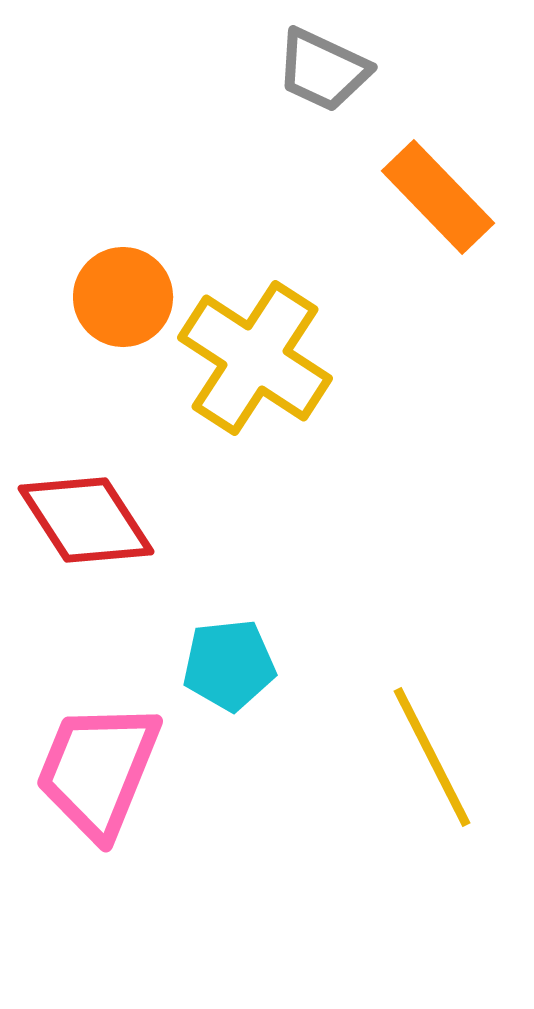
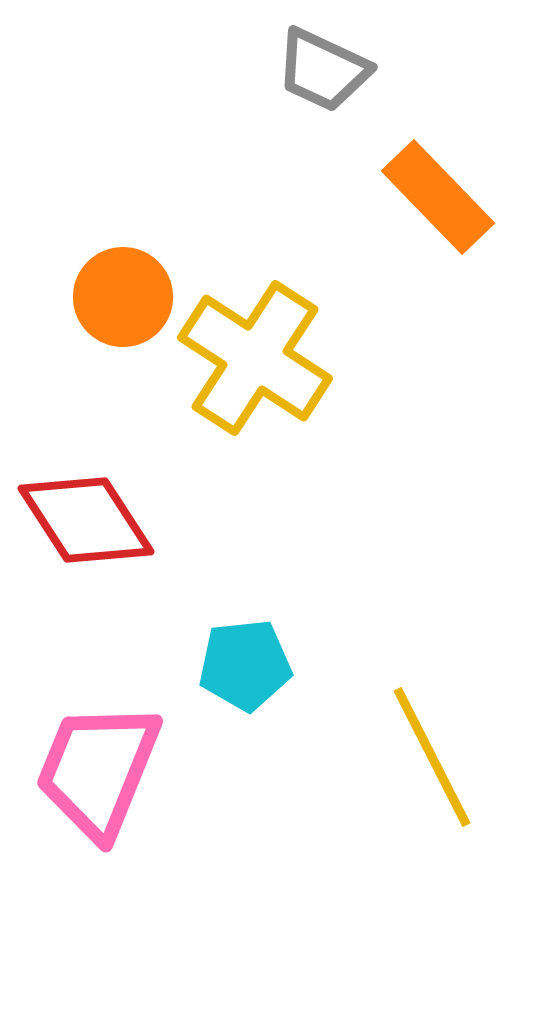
cyan pentagon: moved 16 px right
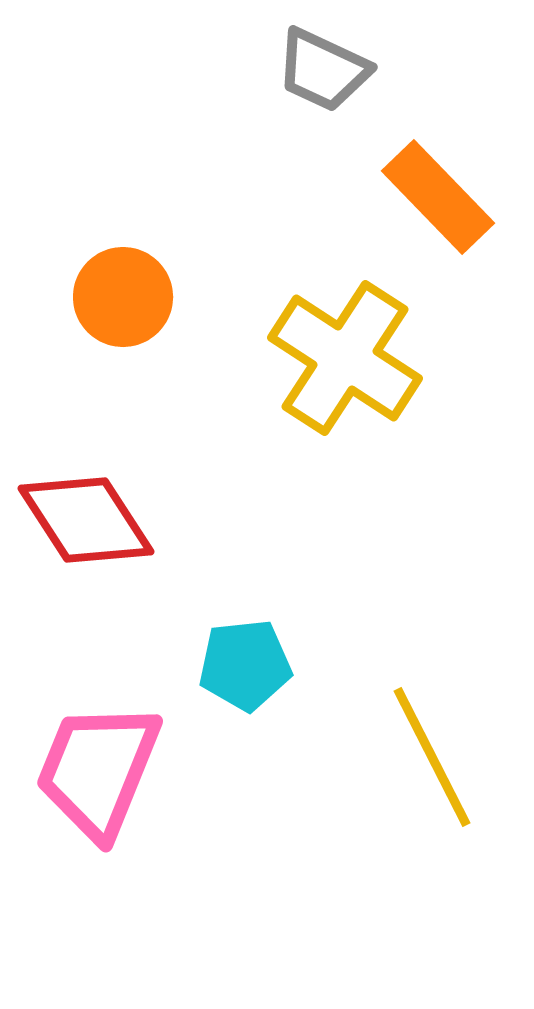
yellow cross: moved 90 px right
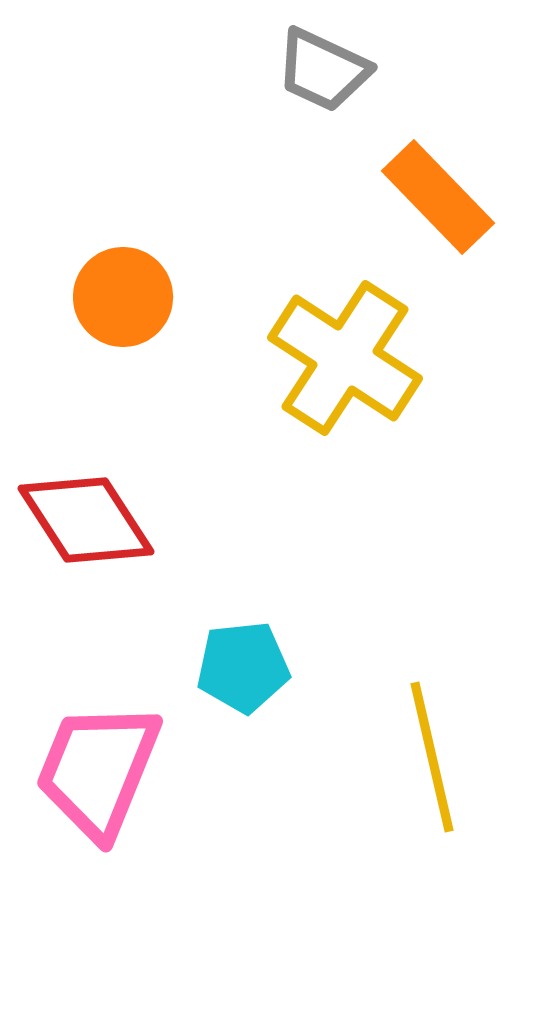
cyan pentagon: moved 2 px left, 2 px down
yellow line: rotated 14 degrees clockwise
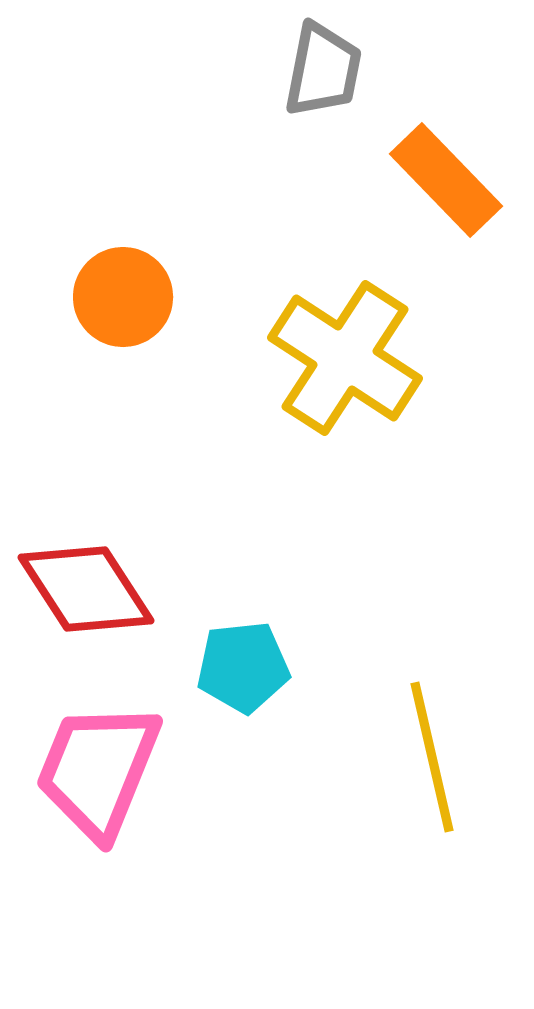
gray trapezoid: rotated 104 degrees counterclockwise
orange rectangle: moved 8 px right, 17 px up
red diamond: moved 69 px down
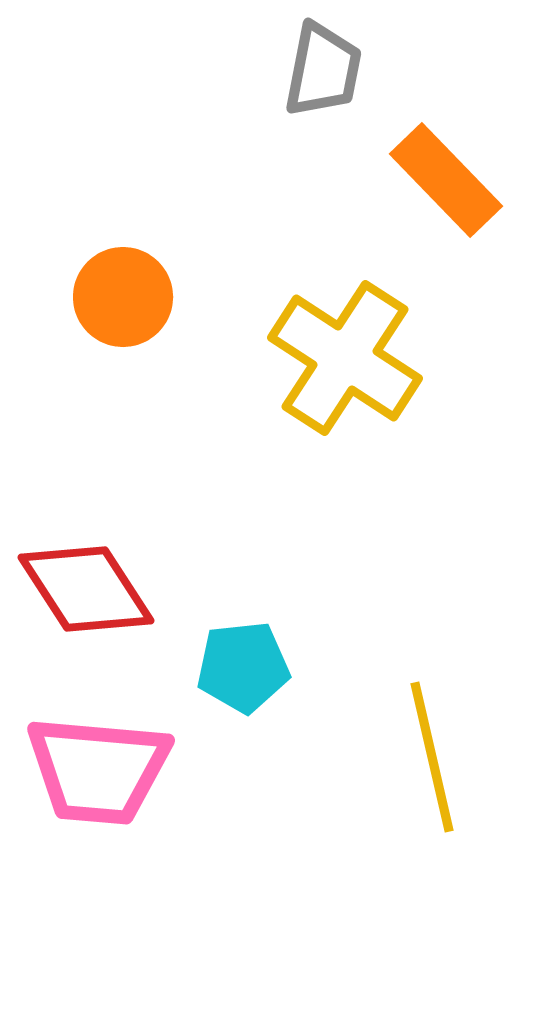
pink trapezoid: rotated 107 degrees counterclockwise
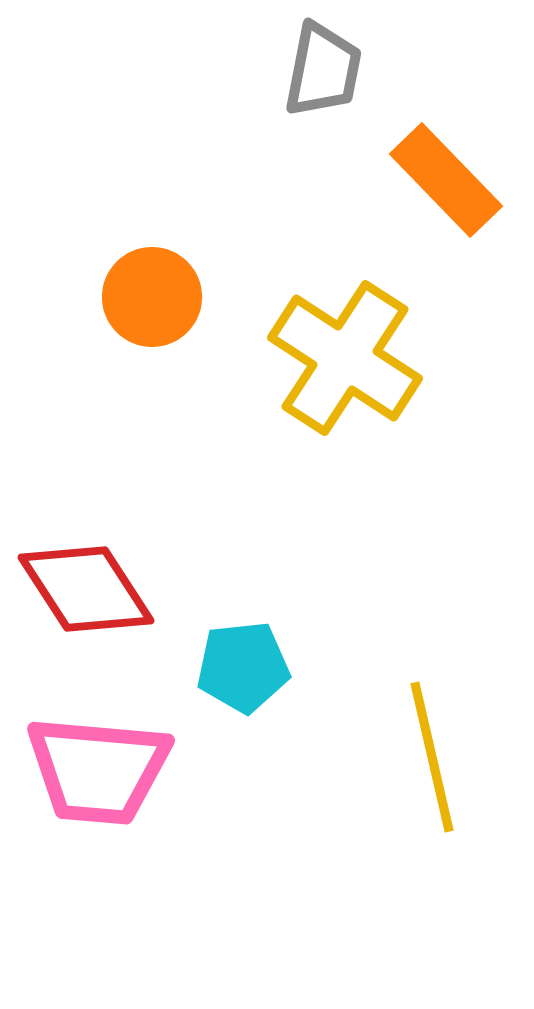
orange circle: moved 29 px right
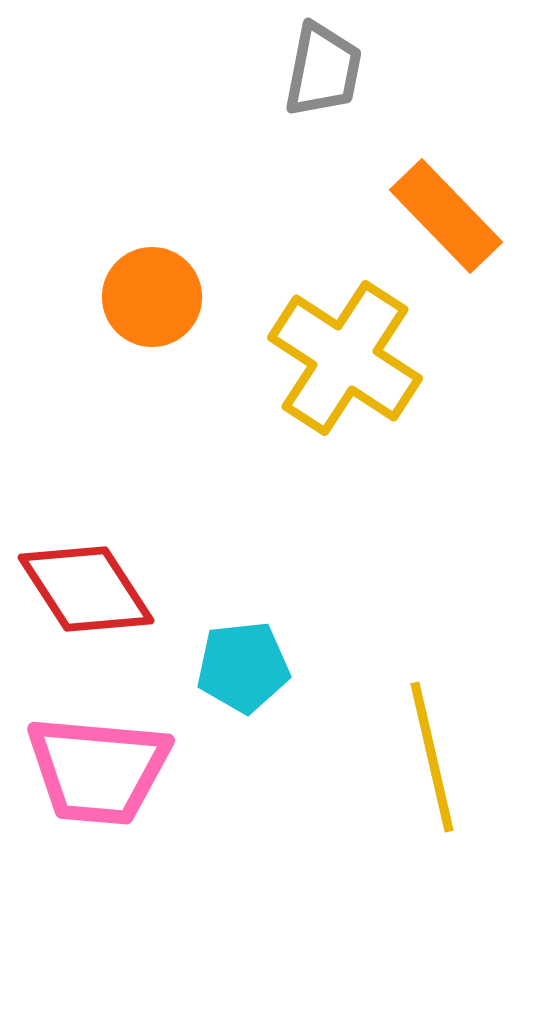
orange rectangle: moved 36 px down
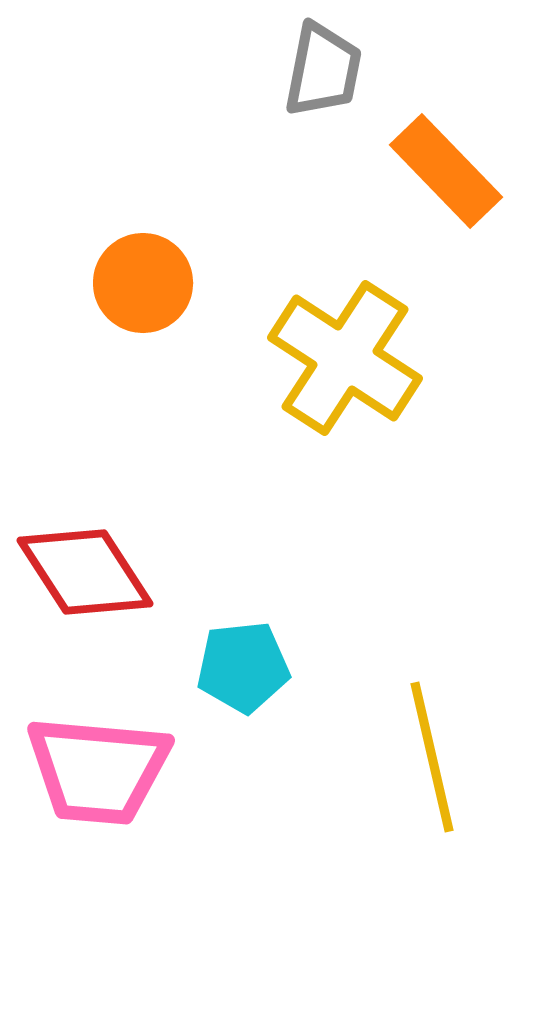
orange rectangle: moved 45 px up
orange circle: moved 9 px left, 14 px up
red diamond: moved 1 px left, 17 px up
